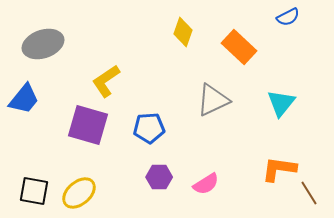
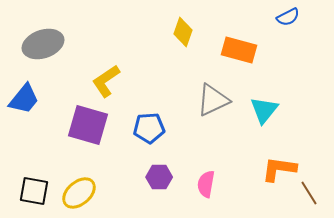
orange rectangle: moved 3 px down; rotated 28 degrees counterclockwise
cyan triangle: moved 17 px left, 7 px down
pink semicircle: rotated 132 degrees clockwise
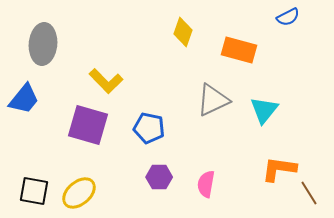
gray ellipse: rotated 66 degrees counterclockwise
yellow L-shape: rotated 100 degrees counterclockwise
blue pentagon: rotated 16 degrees clockwise
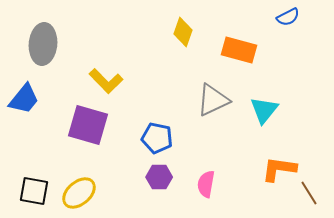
blue pentagon: moved 8 px right, 10 px down
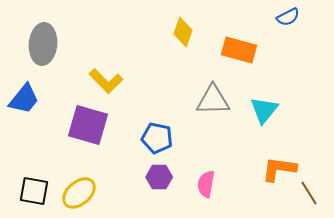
gray triangle: rotated 24 degrees clockwise
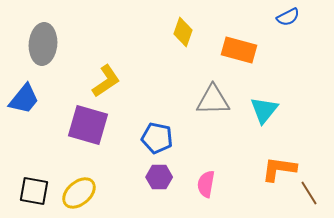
yellow L-shape: rotated 80 degrees counterclockwise
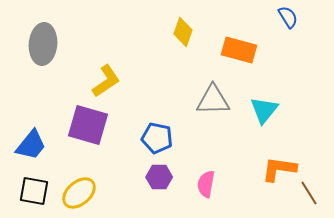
blue semicircle: rotated 95 degrees counterclockwise
blue trapezoid: moved 7 px right, 46 px down
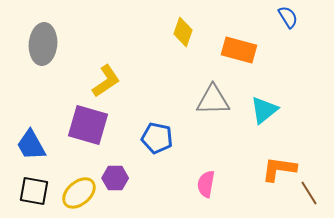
cyan triangle: rotated 12 degrees clockwise
blue trapezoid: rotated 112 degrees clockwise
purple hexagon: moved 44 px left, 1 px down
